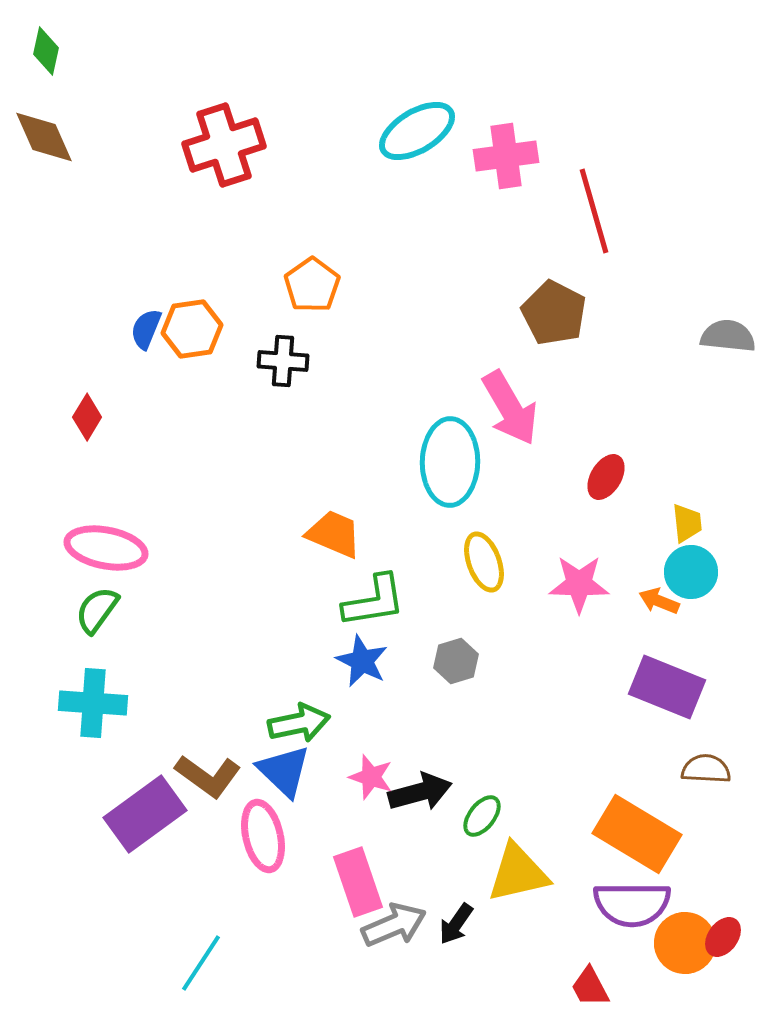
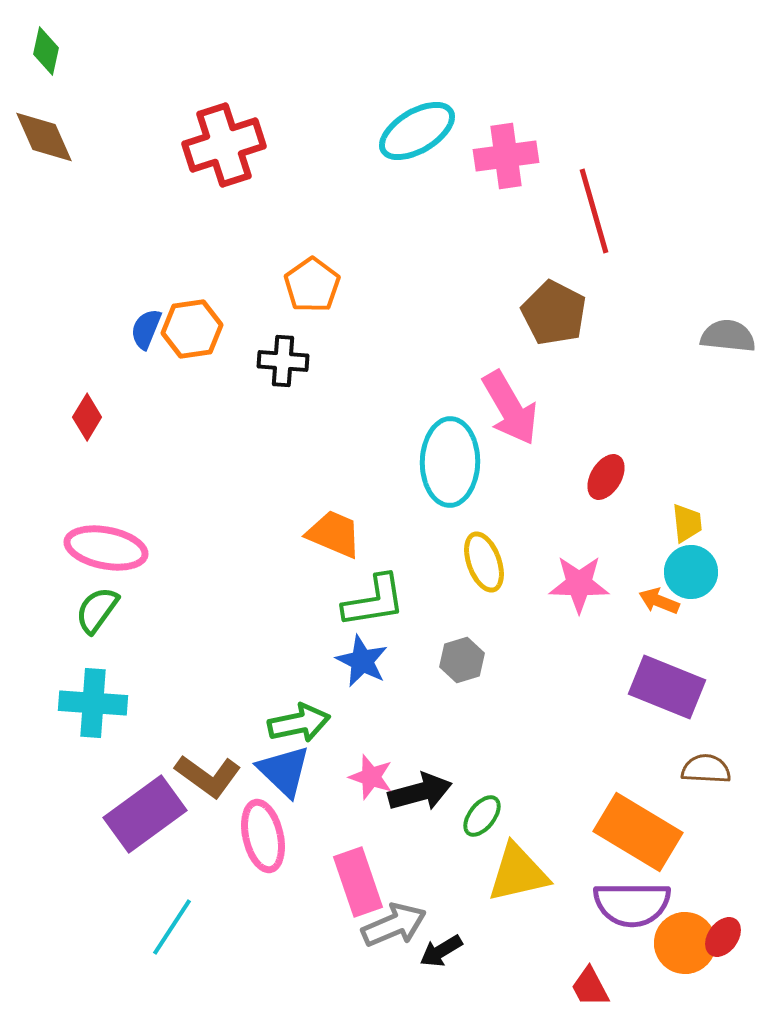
gray hexagon at (456, 661): moved 6 px right, 1 px up
orange rectangle at (637, 834): moved 1 px right, 2 px up
black arrow at (456, 924): moved 15 px left, 27 px down; rotated 24 degrees clockwise
cyan line at (201, 963): moved 29 px left, 36 px up
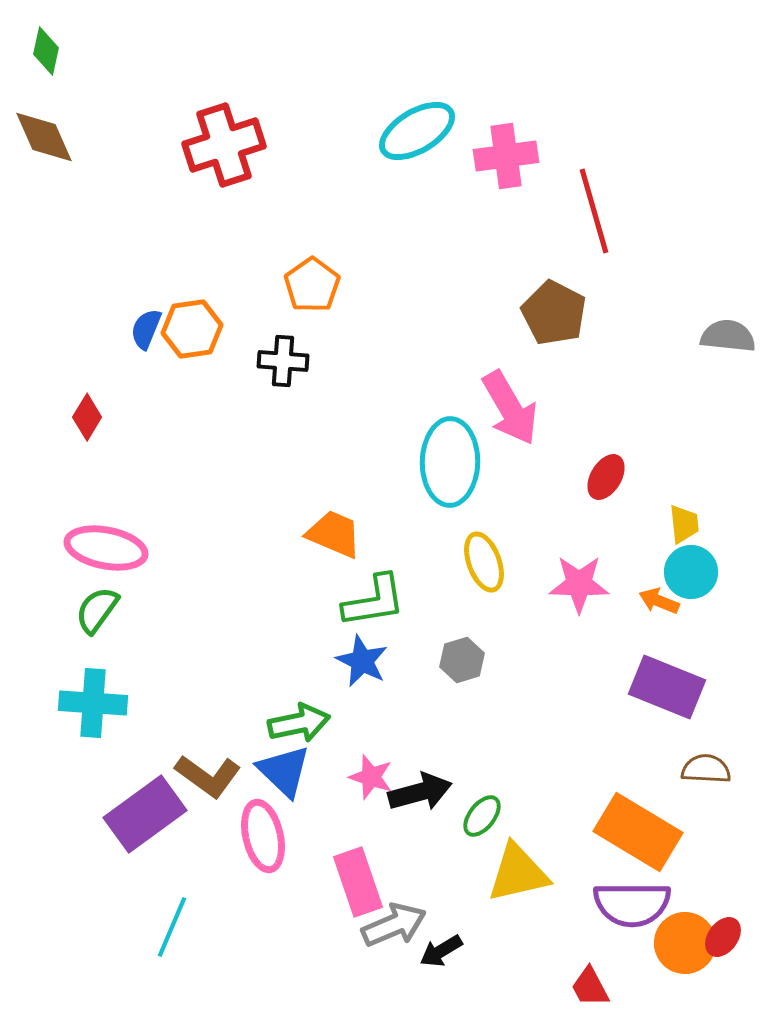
yellow trapezoid at (687, 523): moved 3 px left, 1 px down
cyan line at (172, 927): rotated 10 degrees counterclockwise
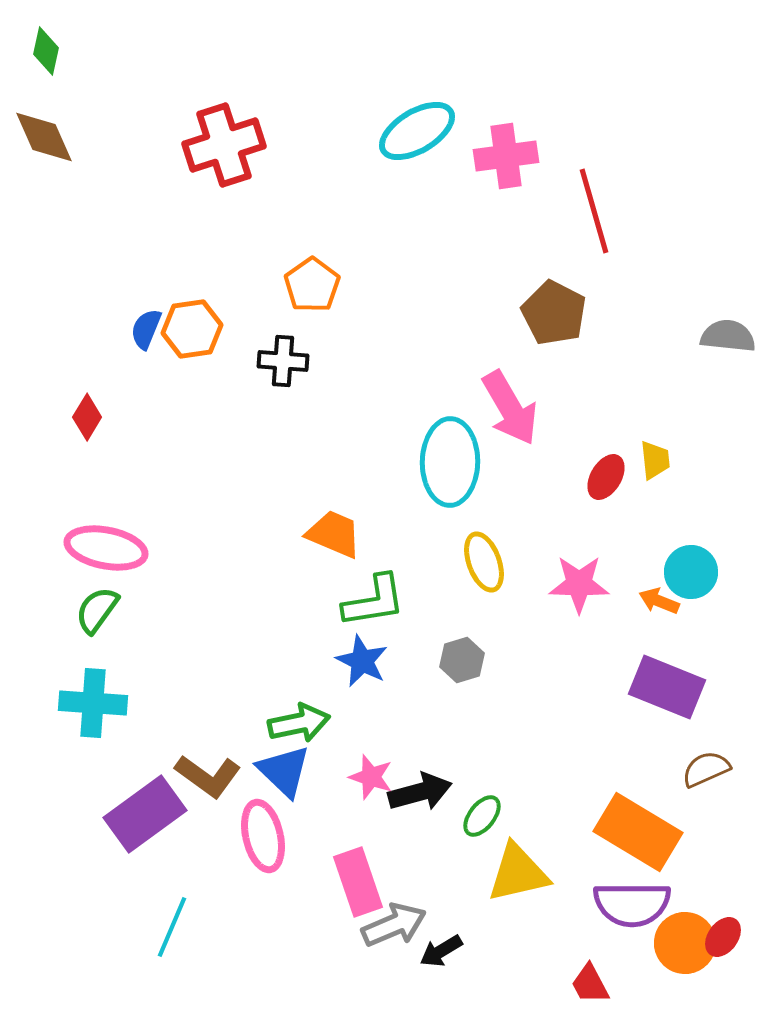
yellow trapezoid at (684, 524): moved 29 px left, 64 px up
brown semicircle at (706, 769): rotated 27 degrees counterclockwise
red trapezoid at (590, 987): moved 3 px up
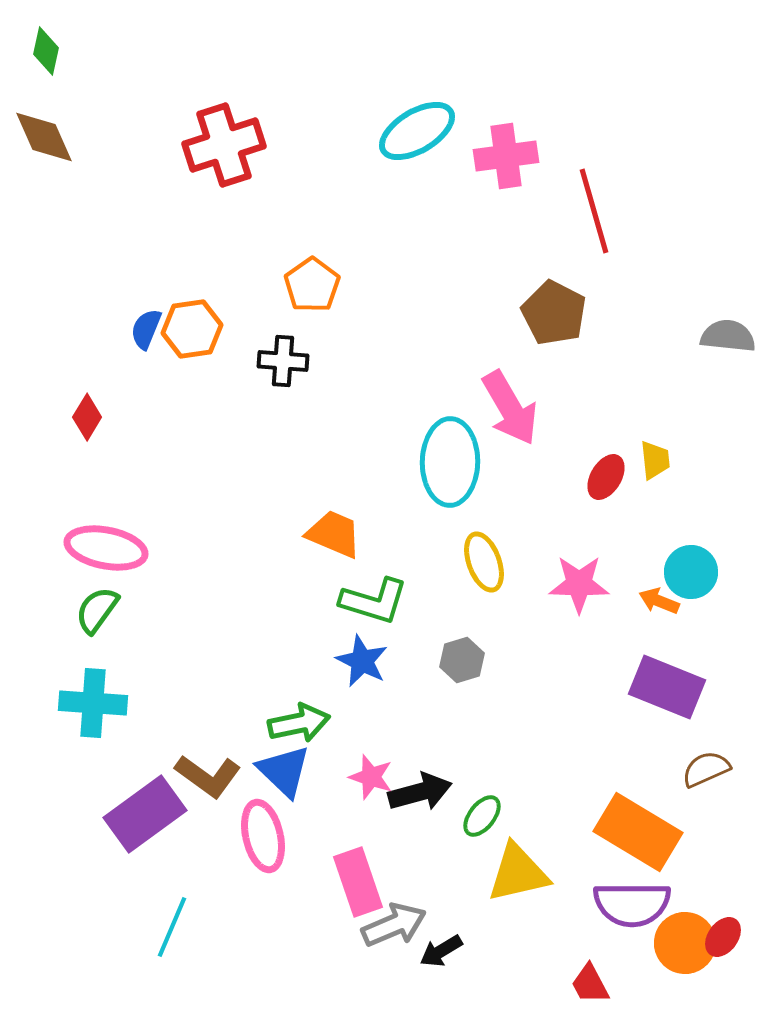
green L-shape at (374, 601): rotated 26 degrees clockwise
